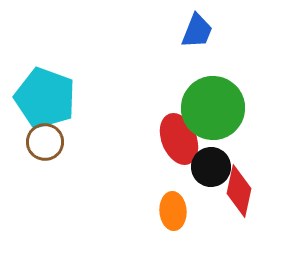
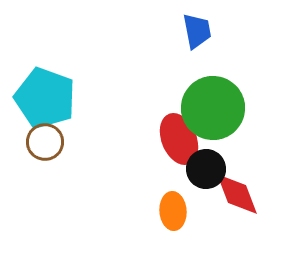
blue trapezoid: rotated 33 degrees counterclockwise
black circle: moved 5 px left, 2 px down
red diamond: moved 2 px left, 3 px down; rotated 33 degrees counterclockwise
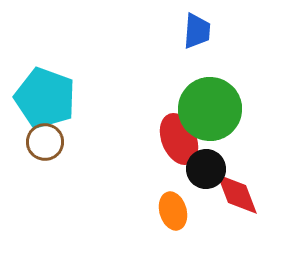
blue trapezoid: rotated 15 degrees clockwise
green circle: moved 3 px left, 1 px down
orange ellipse: rotated 12 degrees counterclockwise
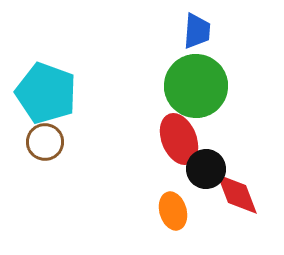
cyan pentagon: moved 1 px right, 5 px up
green circle: moved 14 px left, 23 px up
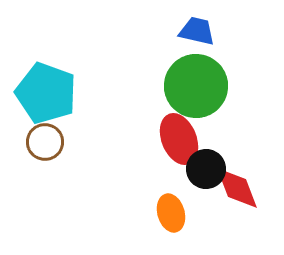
blue trapezoid: rotated 81 degrees counterclockwise
red diamond: moved 6 px up
orange ellipse: moved 2 px left, 2 px down
